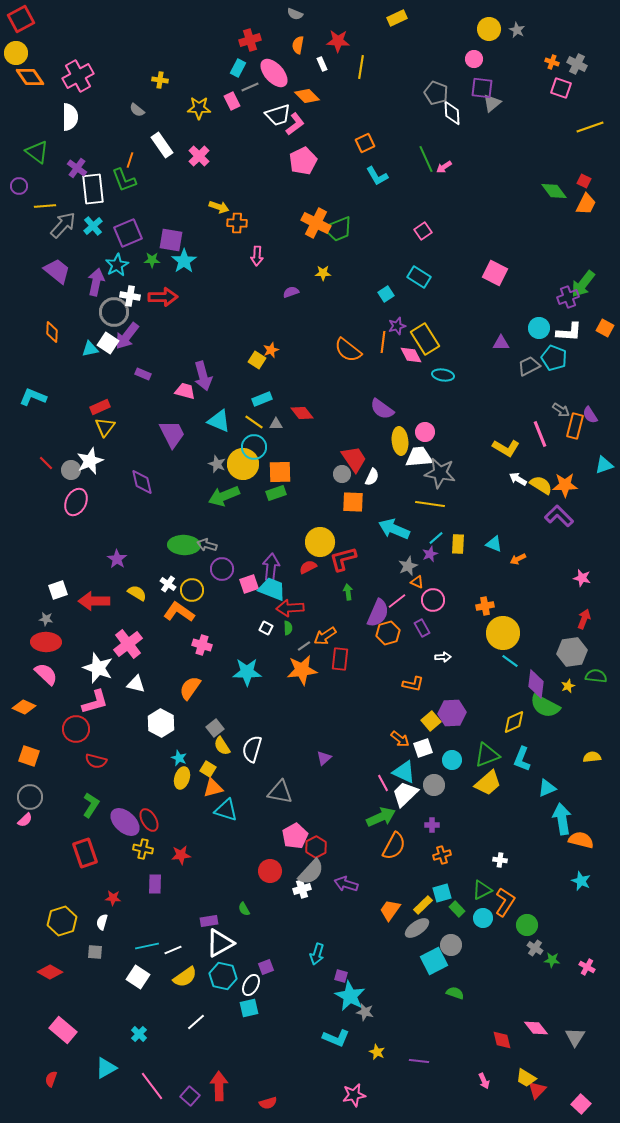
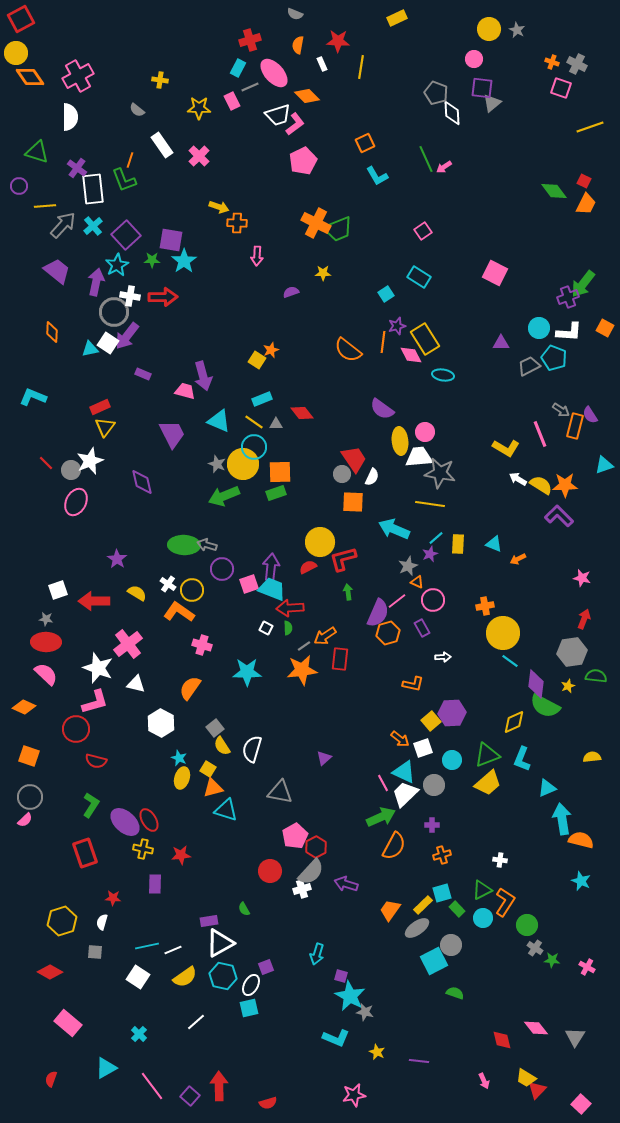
green triangle at (37, 152): rotated 20 degrees counterclockwise
purple square at (128, 233): moved 2 px left, 2 px down; rotated 20 degrees counterclockwise
pink rectangle at (63, 1030): moved 5 px right, 7 px up
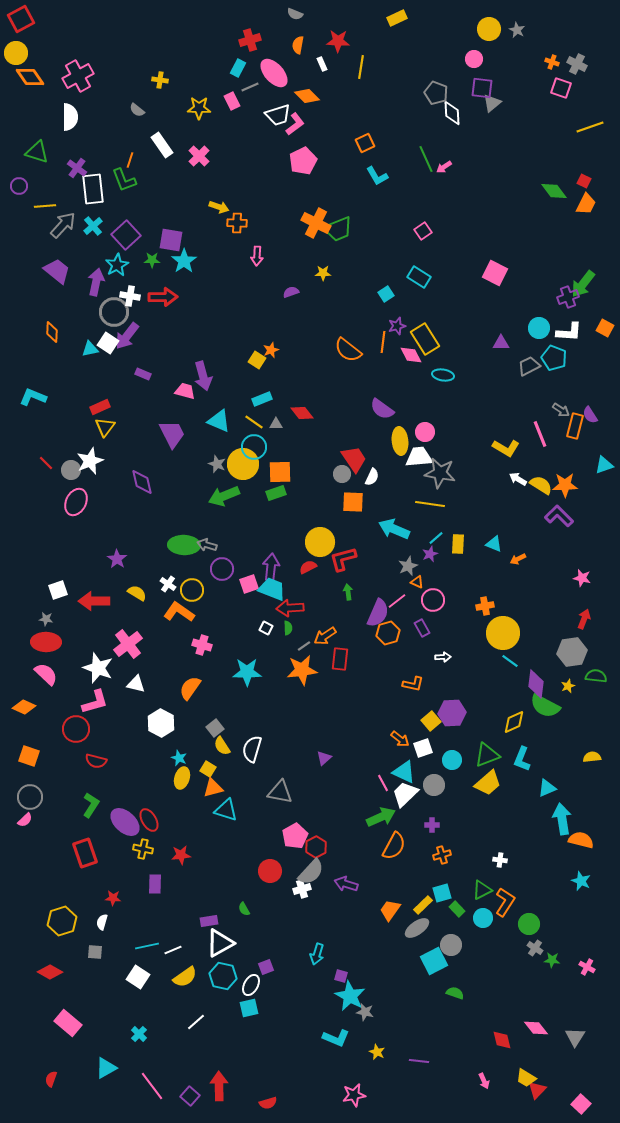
green circle at (527, 925): moved 2 px right, 1 px up
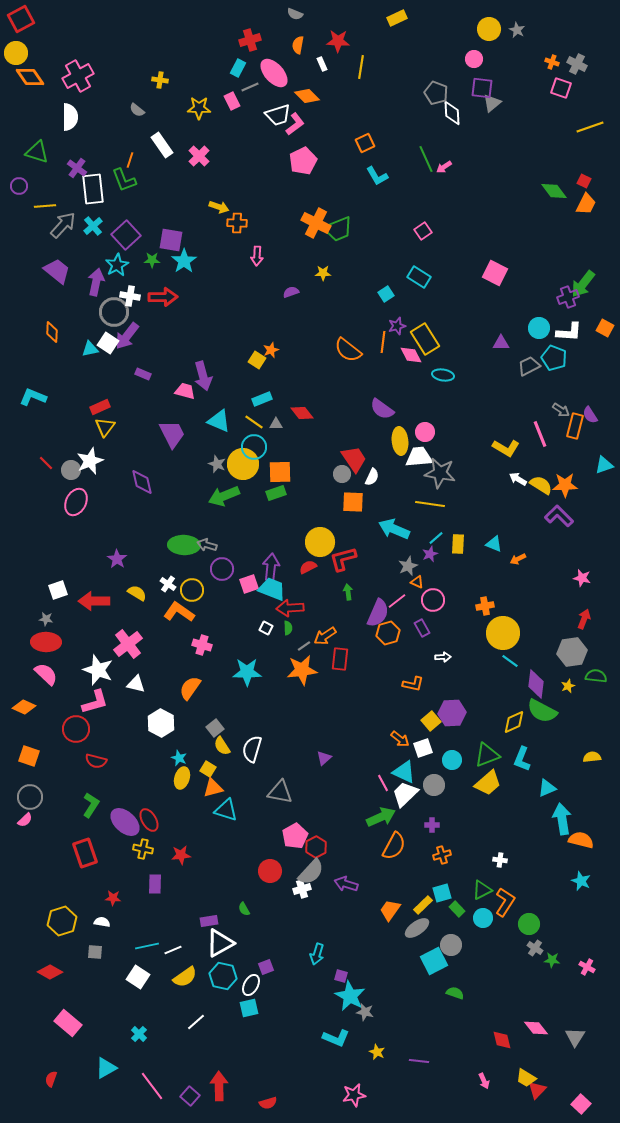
white star at (98, 668): moved 2 px down
green semicircle at (545, 706): moved 3 px left, 5 px down
white semicircle at (102, 922): rotated 84 degrees clockwise
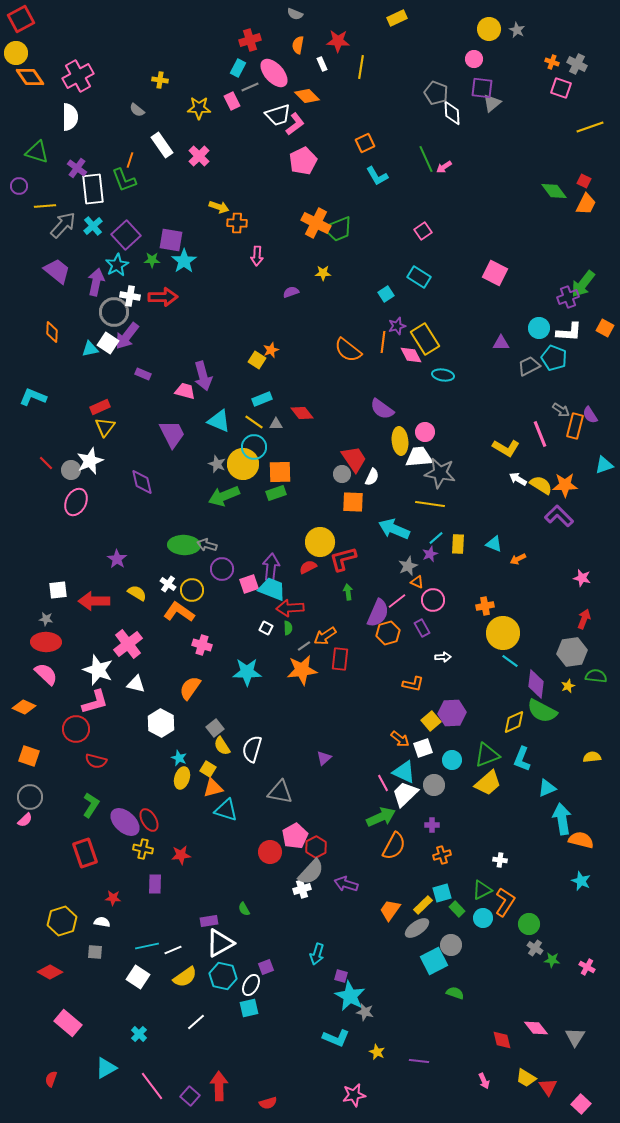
white square at (58, 590): rotated 12 degrees clockwise
red circle at (270, 871): moved 19 px up
red triangle at (537, 1090): moved 11 px right, 3 px up; rotated 18 degrees counterclockwise
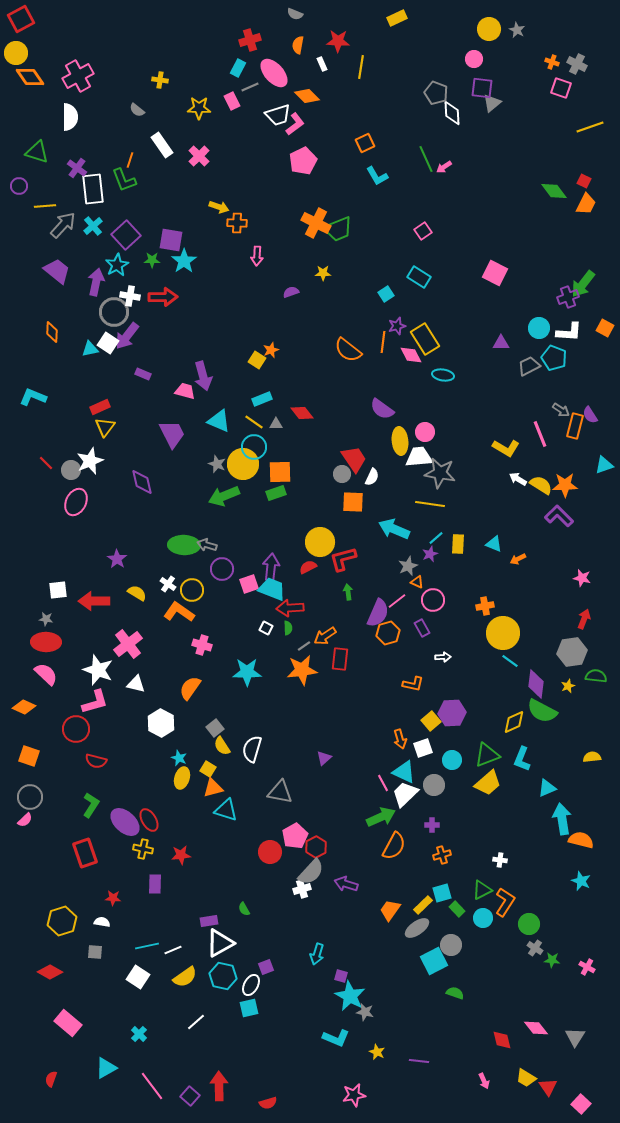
orange arrow at (400, 739): rotated 36 degrees clockwise
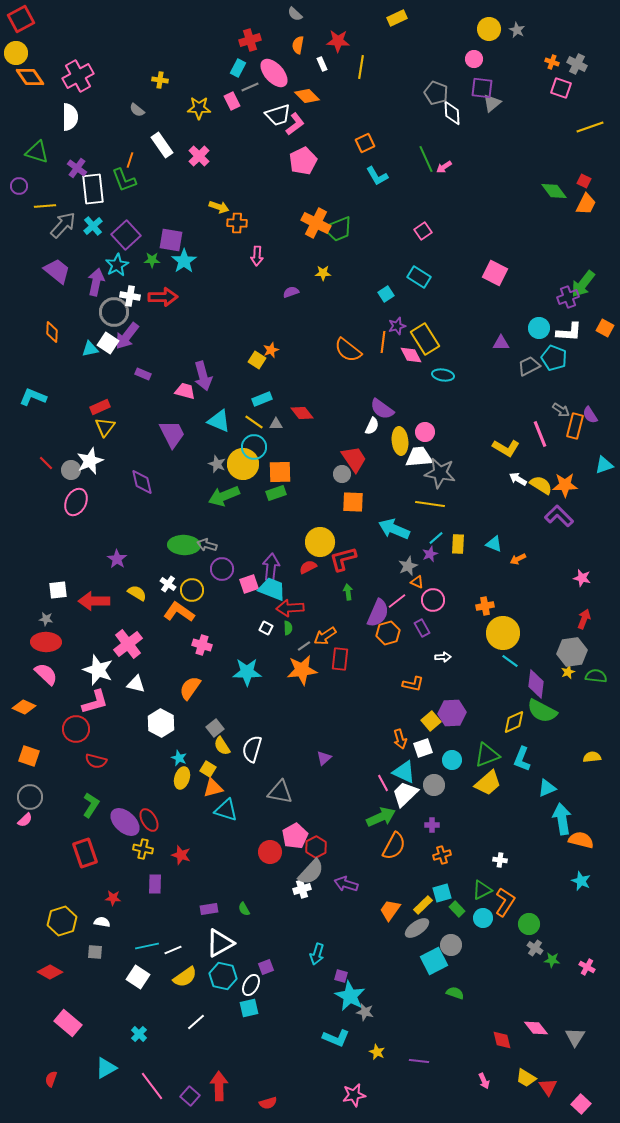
gray semicircle at (295, 14): rotated 21 degrees clockwise
white semicircle at (372, 477): moved 51 px up
yellow star at (568, 686): moved 14 px up
red star at (181, 855): rotated 24 degrees clockwise
purple rectangle at (209, 921): moved 12 px up
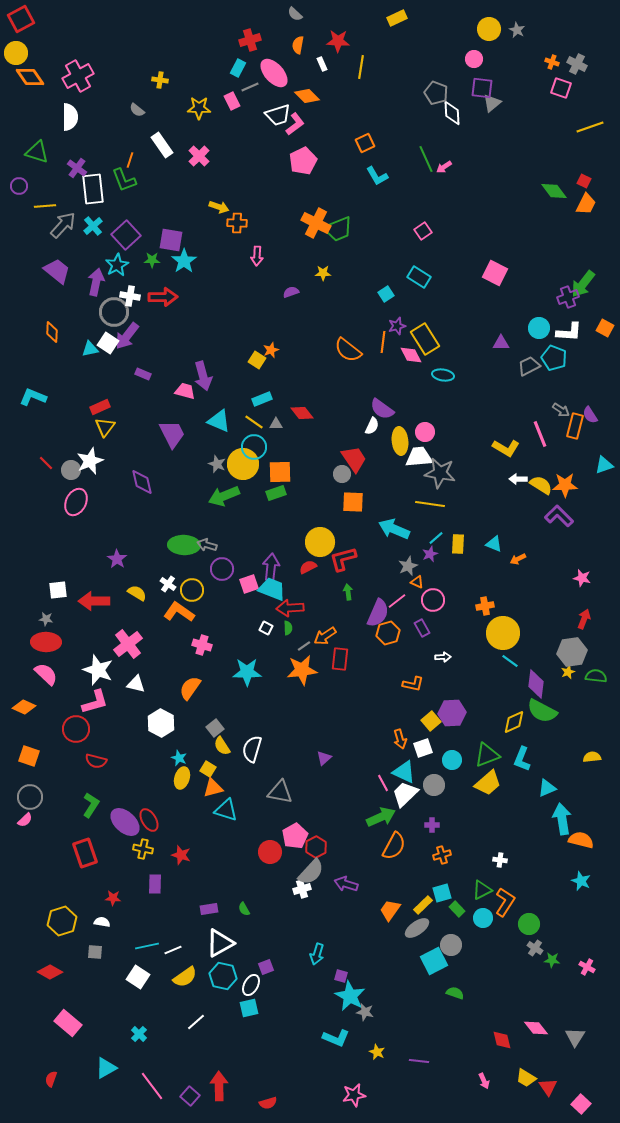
white arrow at (518, 479): rotated 30 degrees counterclockwise
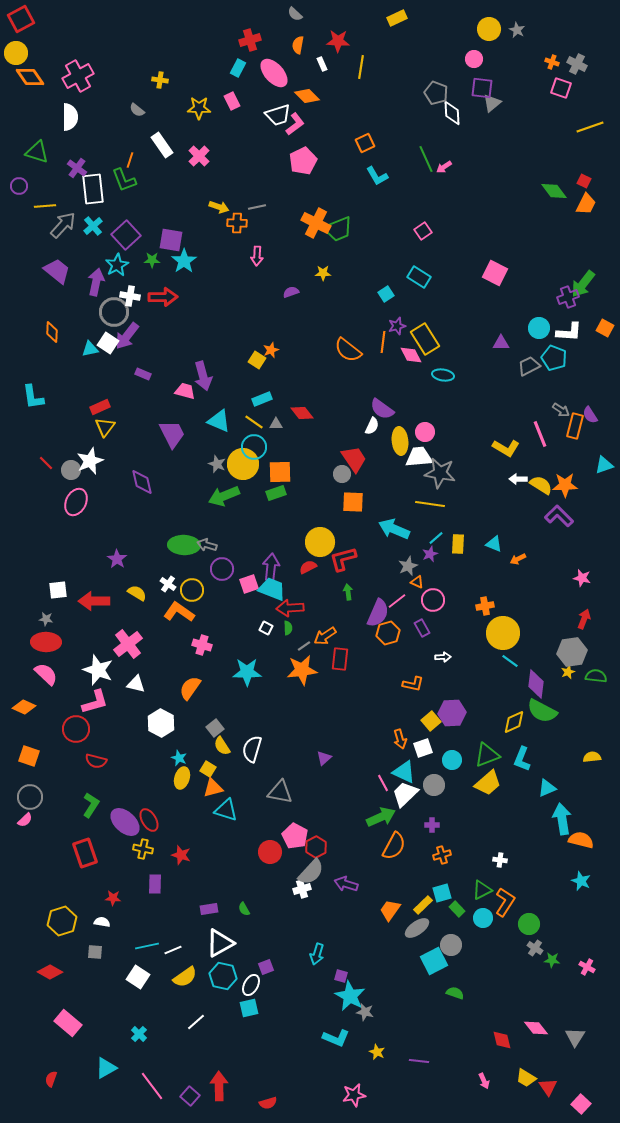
gray line at (250, 87): moved 7 px right, 120 px down; rotated 12 degrees clockwise
cyan L-shape at (33, 397): rotated 120 degrees counterclockwise
pink pentagon at (295, 836): rotated 15 degrees counterclockwise
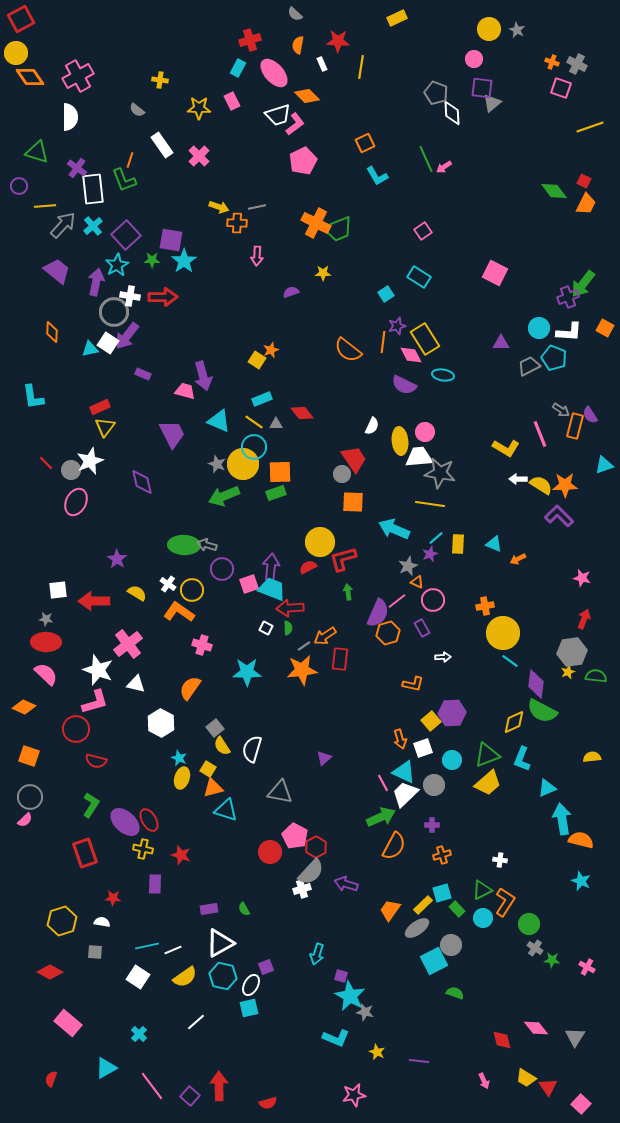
purple semicircle at (382, 409): moved 22 px right, 24 px up; rotated 10 degrees counterclockwise
